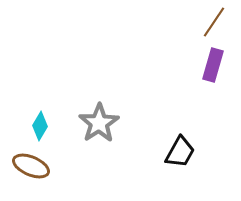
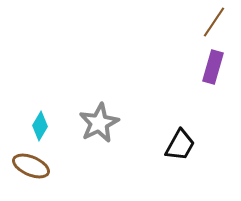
purple rectangle: moved 2 px down
gray star: rotated 6 degrees clockwise
black trapezoid: moved 7 px up
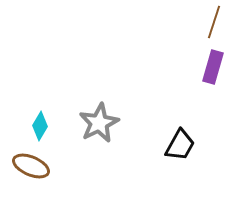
brown line: rotated 16 degrees counterclockwise
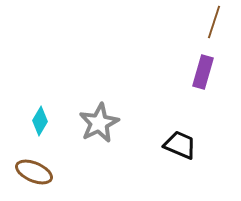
purple rectangle: moved 10 px left, 5 px down
cyan diamond: moved 5 px up
black trapezoid: rotated 96 degrees counterclockwise
brown ellipse: moved 3 px right, 6 px down
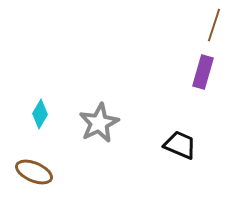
brown line: moved 3 px down
cyan diamond: moved 7 px up
